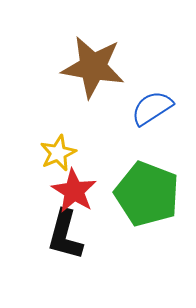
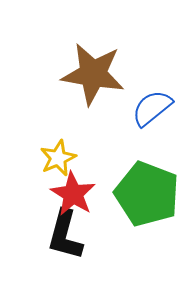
brown star: moved 7 px down
blue semicircle: rotated 6 degrees counterclockwise
yellow star: moved 5 px down
red star: moved 1 px left, 3 px down
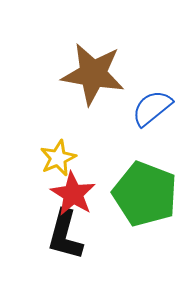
green pentagon: moved 2 px left
